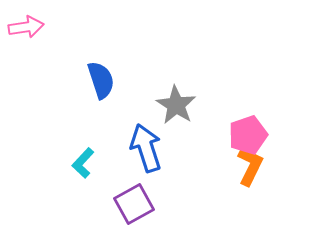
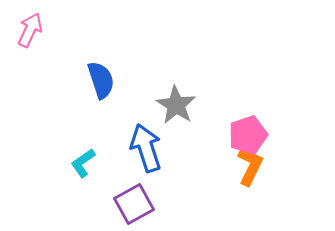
pink arrow: moved 4 px right, 3 px down; rotated 56 degrees counterclockwise
cyan L-shape: rotated 12 degrees clockwise
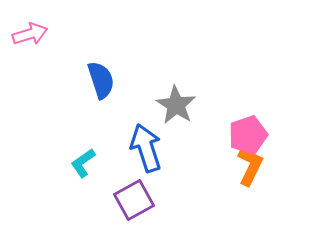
pink arrow: moved 4 px down; rotated 48 degrees clockwise
purple square: moved 4 px up
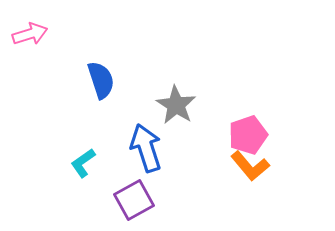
orange L-shape: rotated 114 degrees clockwise
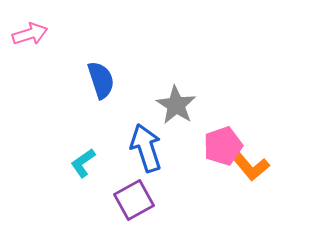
pink pentagon: moved 25 px left, 11 px down
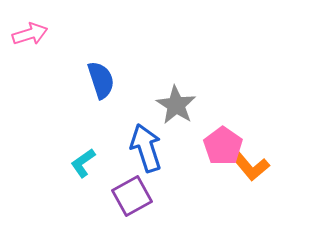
pink pentagon: rotated 18 degrees counterclockwise
purple square: moved 2 px left, 4 px up
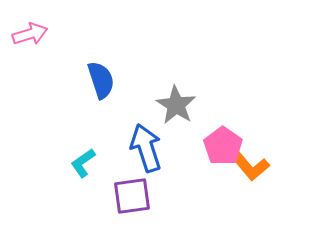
purple square: rotated 21 degrees clockwise
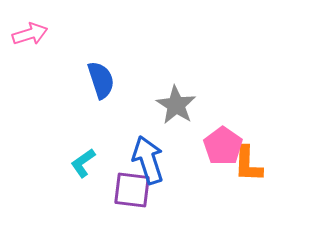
blue arrow: moved 2 px right, 12 px down
orange L-shape: moved 2 px left, 2 px up; rotated 42 degrees clockwise
purple square: moved 6 px up; rotated 15 degrees clockwise
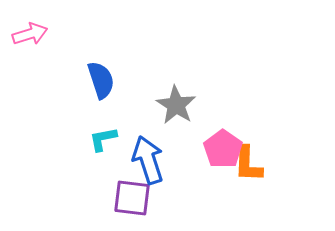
pink pentagon: moved 3 px down
cyan L-shape: moved 20 px right, 24 px up; rotated 24 degrees clockwise
purple square: moved 8 px down
